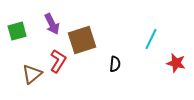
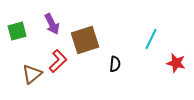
brown square: moved 3 px right
red L-shape: rotated 15 degrees clockwise
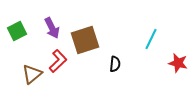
purple arrow: moved 4 px down
green square: rotated 12 degrees counterclockwise
red star: moved 2 px right
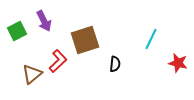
purple arrow: moved 8 px left, 7 px up
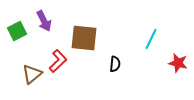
brown square: moved 1 px left, 2 px up; rotated 24 degrees clockwise
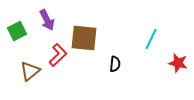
purple arrow: moved 3 px right, 1 px up
red L-shape: moved 6 px up
brown triangle: moved 2 px left, 3 px up
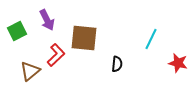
red L-shape: moved 2 px left
black semicircle: moved 2 px right
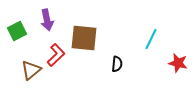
purple arrow: rotated 15 degrees clockwise
brown triangle: moved 1 px right, 1 px up
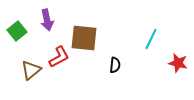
green square: rotated 12 degrees counterclockwise
red L-shape: moved 3 px right, 2 px down; rotated 15 degrees clockwise
black semicircle: moved 2 px left, 1 px down
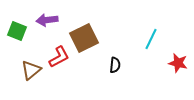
purple arrow: rotated 95 degrees clockwise
green square: rotated 30 degrees counterclockwise
brown square: rotated 32 degrees counterclockwise
